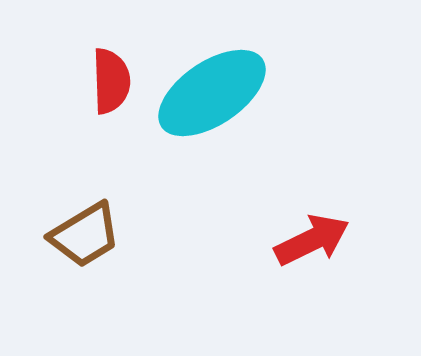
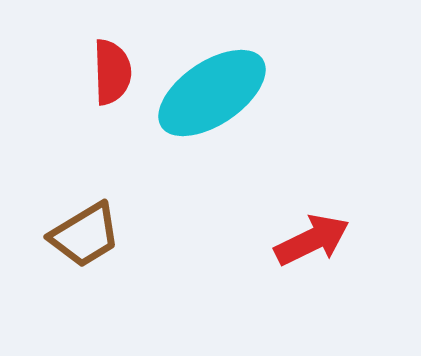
red semicircle: moved 1 px right, 9 px up
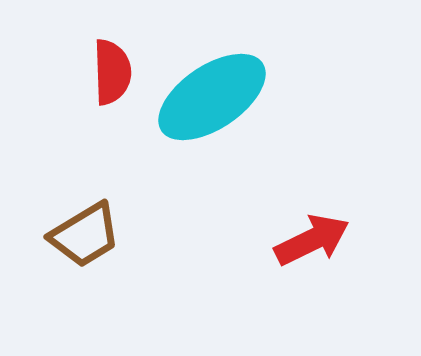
cyan ellipse: moved 4 px down
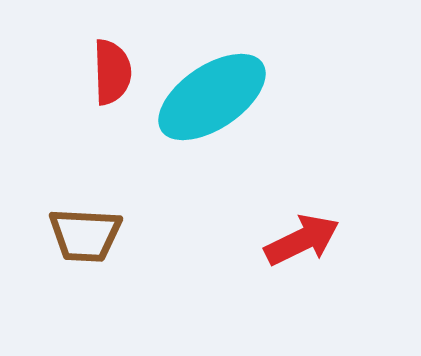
brown trapezoid: rotated 34 degrees clockwise
red arrow: moved 10 px left
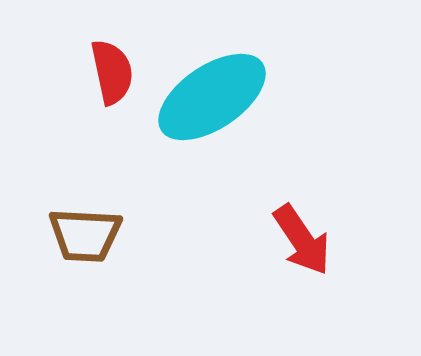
red semicircle: rotated 10 degrees counterclockwise
red arrow: rotated 82 degrees clockwise
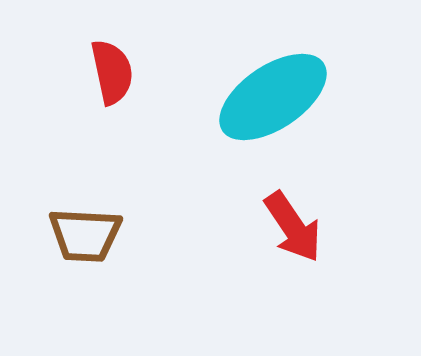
cyan ellipse: moved 61 px right
red arrow: moved 9 px left, 13 px up
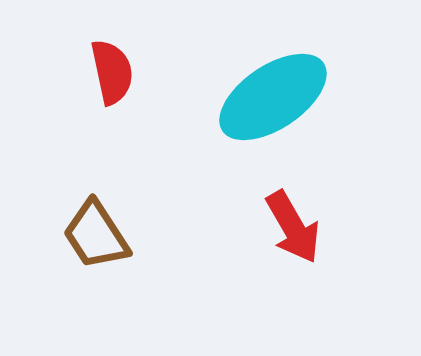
red arrow: rotated 4 degrees clockwise
brown trapezoid: moved 11 px right; rotated 54 degrees clockwise
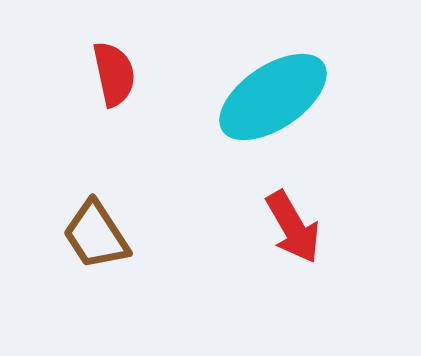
red semicircle: moved 2 px right, 2 px down
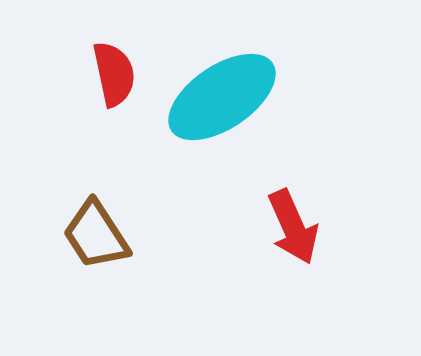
cyan ellipse: moved 51 px left
red arrow: rotated 6 degrees clockwise
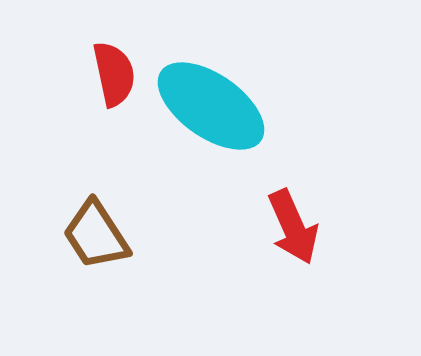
cyan ellipse: moved 11 px left, 9 px down; rotated 69 degrees clockwise
